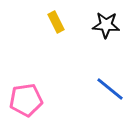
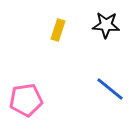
yellow rectangle: moved 2 px right, 8 px down; rotated 45 degrees clockwise
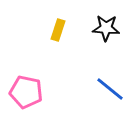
black star: moved 3 px down
pink pentagon: moved 8 px up; rotated 20 degrees clockwise
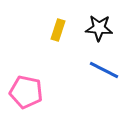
black star: moved 7 px left
blue line: moved 6 px left, 19 px up; rotated 12 degrees counterclockwise
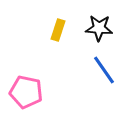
blue line: rotated 28 degrees clockwise
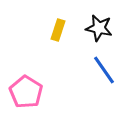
black star: rotated 8 degrees clockwise
pink pentagon: rotated 20 degrees clockwise
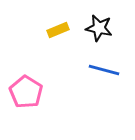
yellow rectangle: rotated 50 degrees clockwise
blue line: rotated 40 degrees counterclockwise
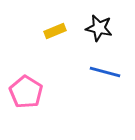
yellow rectangle: moved 3 px left, 1 px down
blue line: moved 1 px right, 2 px down
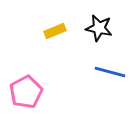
blue line: moved 5 px right
pink pentagon: rotated 12 degrees clockwise
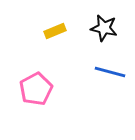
black star: moved 5 px right
pink pentagon: moved 10 px right, 3 px up
